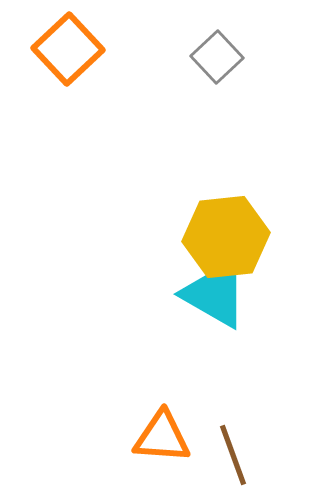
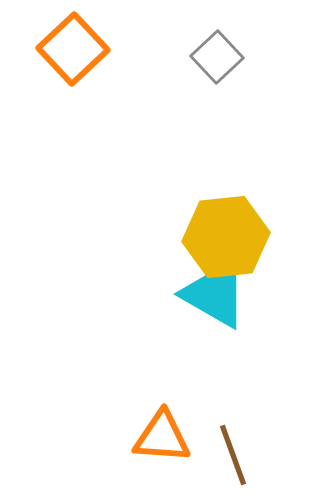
orange square: moved 5 px right
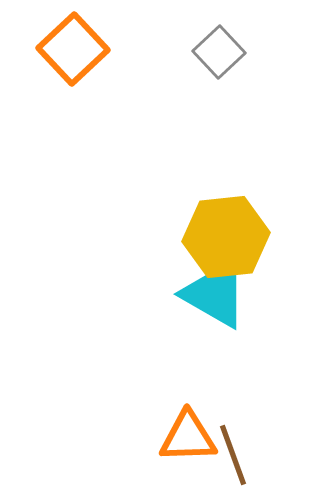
gray square: moved 2 px right, 5 px up
orange triangle: moved 26 px right; rotated 6 degrees counterclockwise
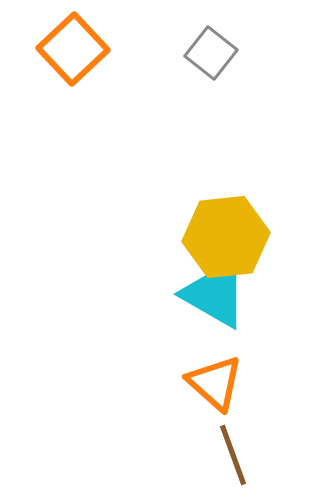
gray square: moved 8 px left, 1 px down; rotated 9 degrees counterclockwise
orange triangle: moved 27 px right, 54 px up; rotated 44 degrees clockwise
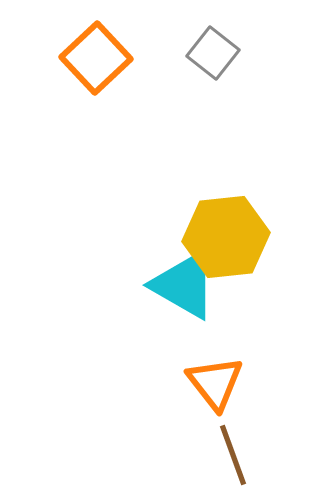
orange square: moved 23 px right, 9 px down
gray square: moved 2 px right
cyan triangle: moved 31 px left, 9 px up
orange triangle: rotated 10 degrees clockwise
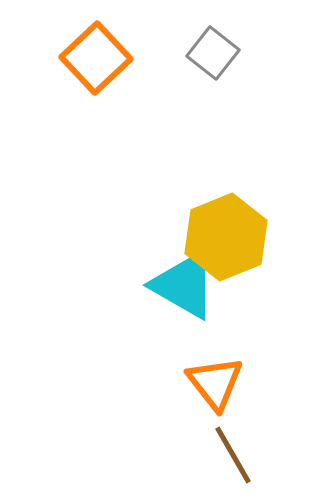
yellow hexagon: rotated 16 degrees counterclockwise
brown line: rotated 10 degrees counterclockwise
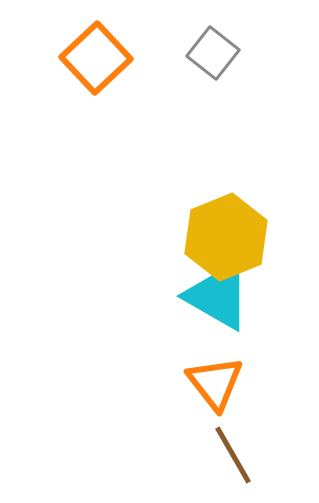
cyan triangle: moved 34 px right, 11 px down
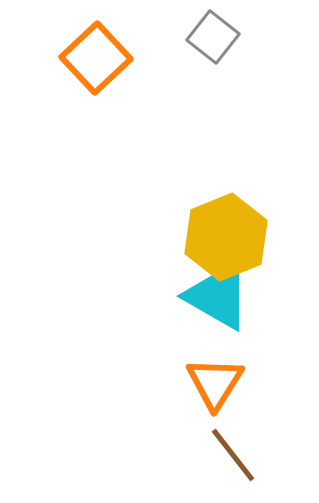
gray square: moved 16 px up
orange triangle: rotated 10 degrees clockwise
brown line: rotated 8 degrees counterclockwise
